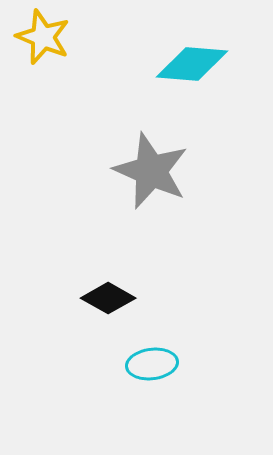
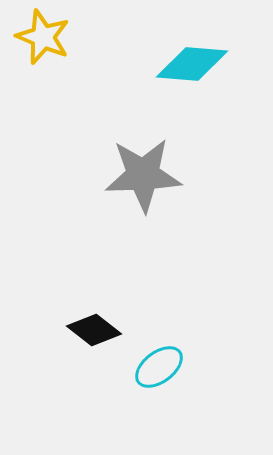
gray star: moved 8 px left, 4 px down; rotated 26 degrees counterclockwise
black diamond: moved 14 px left, 32 px down; rotated 8 degrees clockwise
cyan ellipse: moved 7 px right, 3 px down; rotated 30 degrees counterclockwise
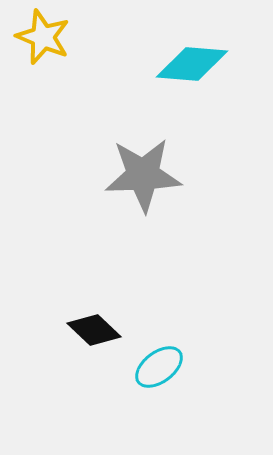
black diamond: rotated 6 degrees clockwise
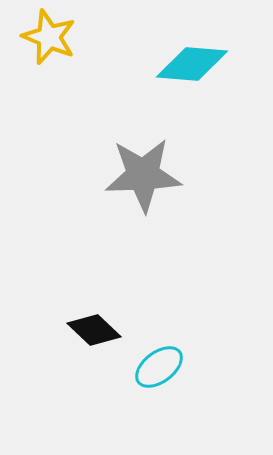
yellow star: moved 6 px right
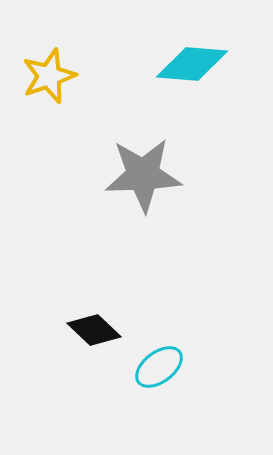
yellow star: moved 39 px down; rotated 30 degrees clockwise
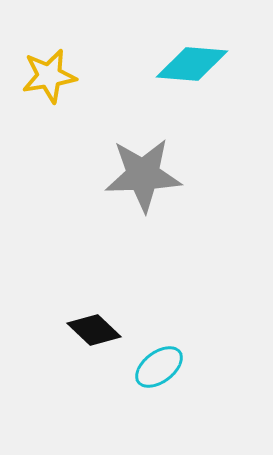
yellow star: rotated 10 degrees clockwise
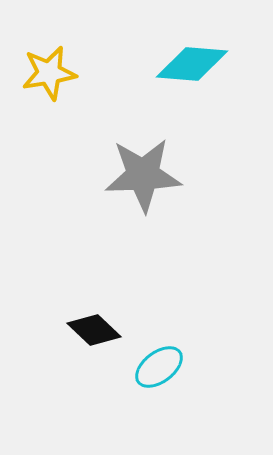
yellow star: moved 3 px up
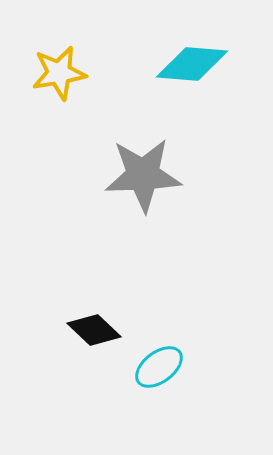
yellow star: moved 10 px right
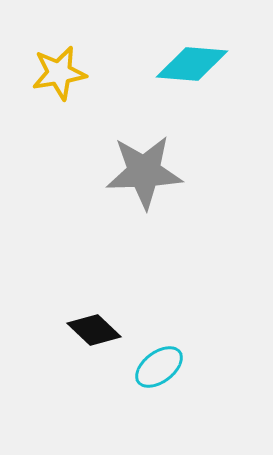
gray star: moved 1 px right, 3 px up
